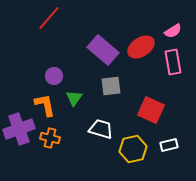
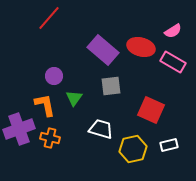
red ellipse: rotated 48 degrees clockwise
pink rectangle: rotated 50 degrees counterclockwise
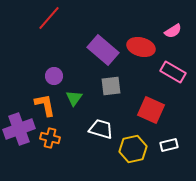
pink rectangle: moved 10 px down
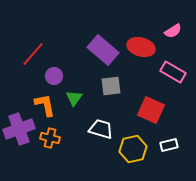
red line: moved 16 px left, 36 px down
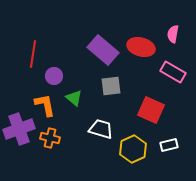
pink semicircle: moved 3 px down; rotated 132 degrees clockwise
red line: rotated 32 degrees counterclockwise
green triangle: rotated 24 degrees counterclockwise
yellow hexagon: rotated 12 degrees counterclockwise
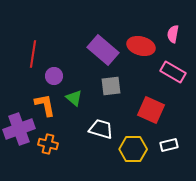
red ellipse: moved 1 px up
orange cross: moved 2 px left, 6 px down
yellow hexagon: rotated 24 degrees clockwise
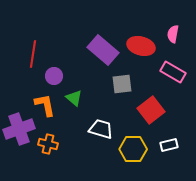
gray square: moved 11 px right, 2 px up
red square: rotated 28 degrees clockwise
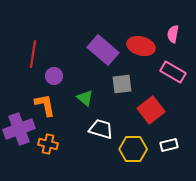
green triangle: moved 11 px right
